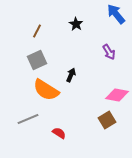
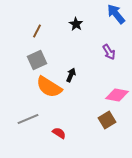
orange semicircle: moved 3 px right, 3 px up
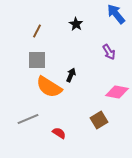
gray square: rotated 24 degrees clockwise
pink diamond: moved 3 px up
brown square: moved 8 px left
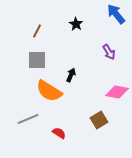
orange semicircle: moved 4 px down
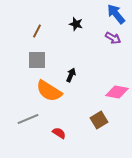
black star: rotated 16 degrees counterclockwise
purple arrow: moved 4 px right, 14 px up; rotated 28 degrees counterclockwise
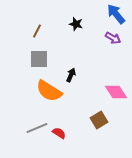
gray square: moved 2 px right, 1 px up
pink diamond: moved 1 px left; rotated 45 degrees clockwise
gray line: moved 9 px right, 9 px down
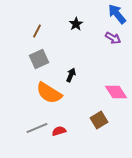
blue arrow: moved 1 px right
black star: rotated 24 degrees clockwise
gray square: rotated 24 degrees counterclockwise
orange semicircle: moved 2 px down
red semicircle: moved 2 px up; rotated 48 degrees counterclockwise
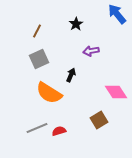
purple arrow: moved 22 px left, 13 px down; rotated 140 degrees clockwise
